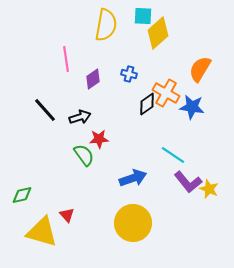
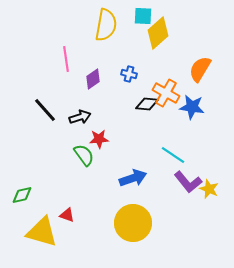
black diamond: rotated 40 degrees clockwise
red triangle: rotated 28 degrees counterclockwise
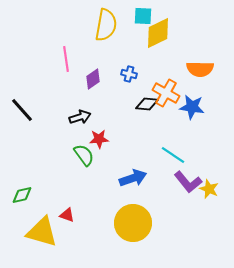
yellow diamond: rotated 16 degrees clockwise
orange semicircle: rotated 120 degrees counterclockwise
black line: moved 23 px left
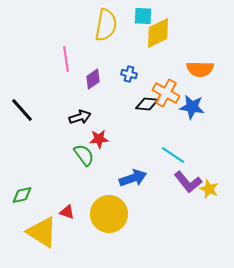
red triangle: moved 3 px up
yellow circle: moved 24 px left, 9 px up
yellow triangle: rotated 16 degrees clockwise
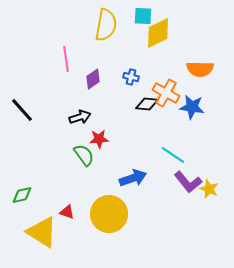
blue cross: moved 2 px right, 3 px down
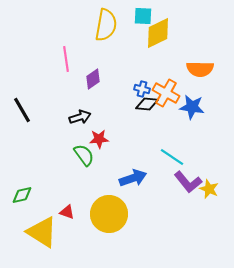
blue cross: moved 11 px right, 12 px down
black line: rotated 12 degrees clockwise
cyan line: moved 1 px left, 2 px down
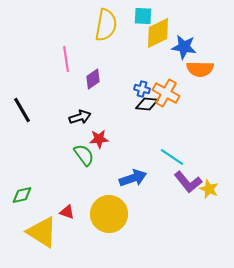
blue star: moved 8 px left, 60 px up
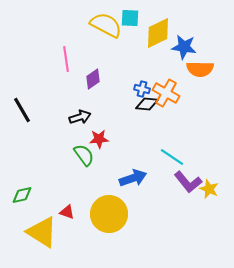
cyan square: moved 13 px left, 2 px down
yellow semicircle: rotated 72 degrees counterclockwise
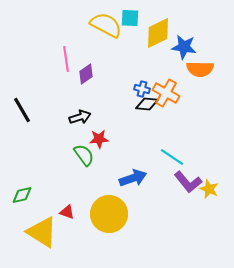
purple diamond: moved 7 px left, 5 px up
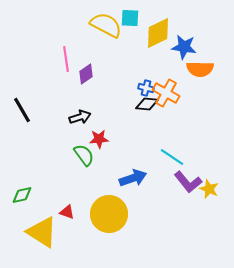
blue cross: moved 4 px right, 1 px up
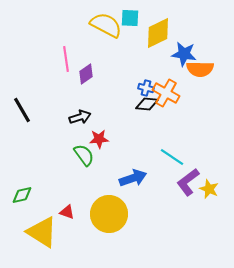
blue star: moved 7 px down
purple L-shape: rotated 92 degrees clockwise
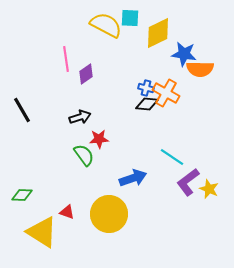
green diamond: rotated 15 degrees clockwise
